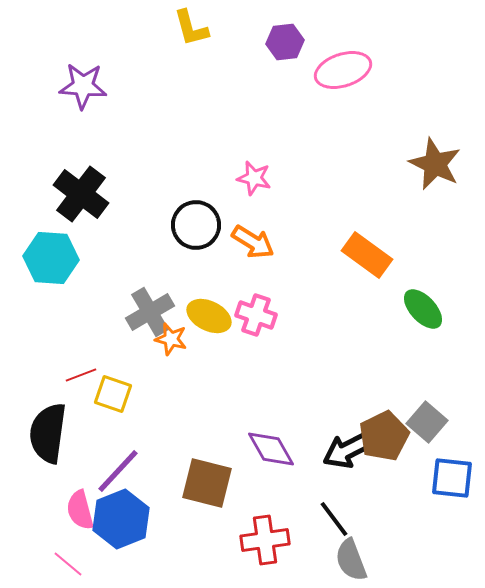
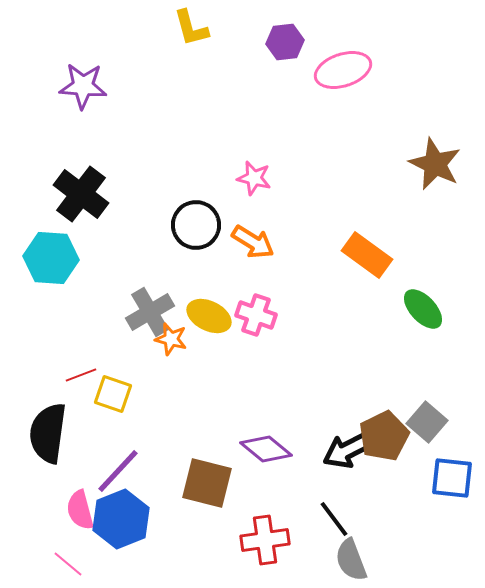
purple diamond: moved 5 px left; rotated 21 degrees counterclockwise
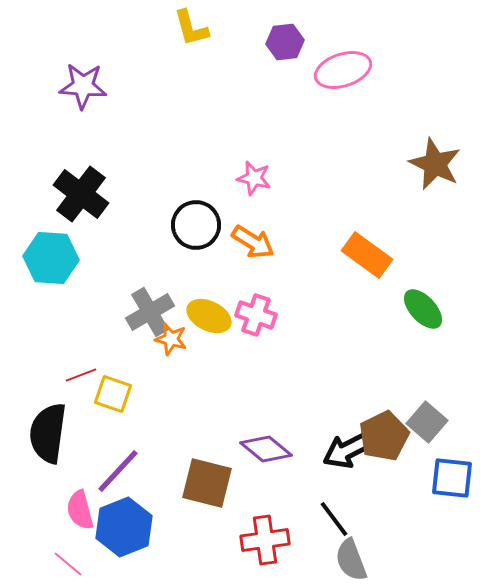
blue hexagon: moved 3 px right, 8 px down
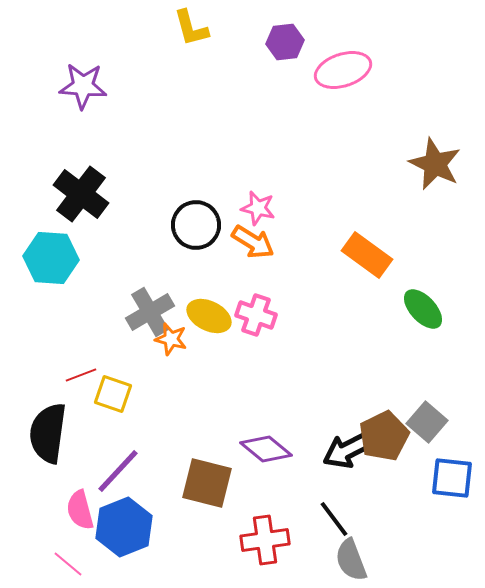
pink star: moved 4 px right, 30 px down
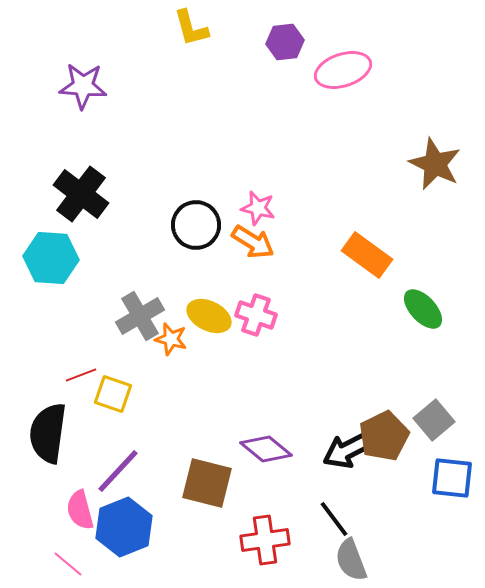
gray cross: moved 10 px left, 4 px down
gray square: moved 7 px right, 2 px up; rotated 9 degrees clockwise
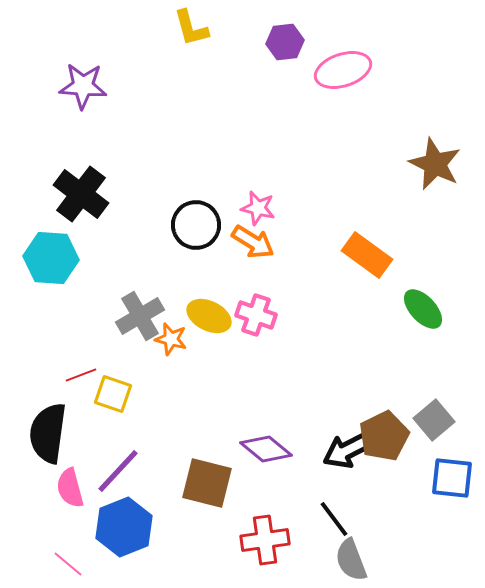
pink semicircle: moved 10 px left, 22 px up
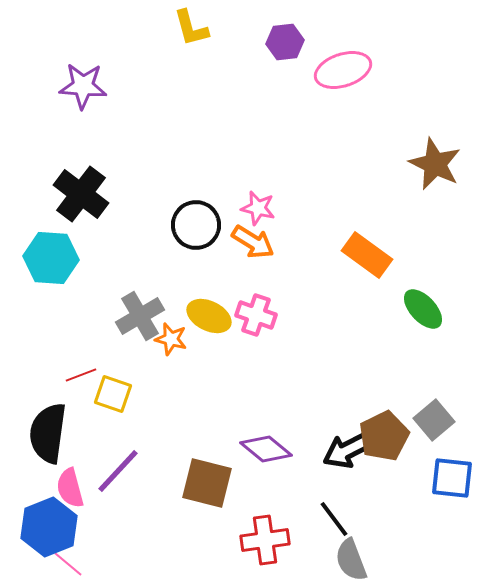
blue hexagon: moved 75 px left
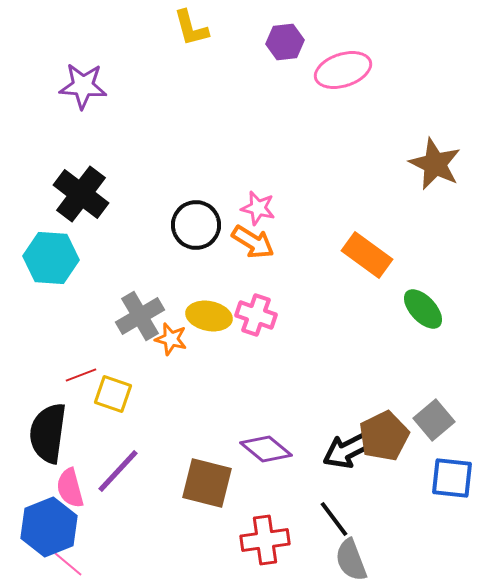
yellow ellipse: rotated 15 degrees counterclockwise
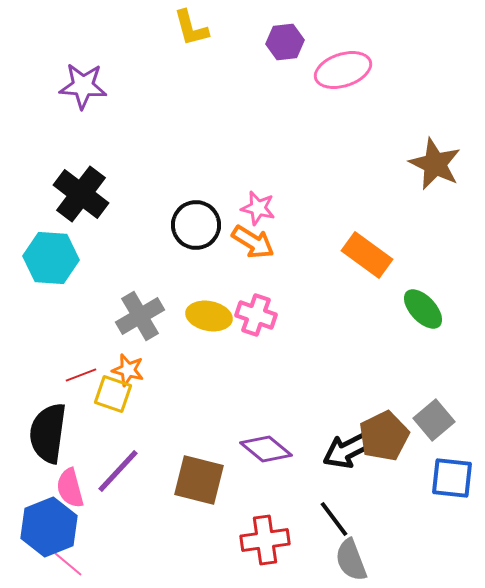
orange star: moved 43 px left, 31 px down
brown square: moved 8 px left, 3 px up
